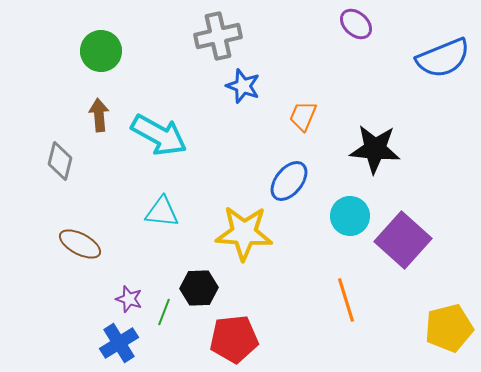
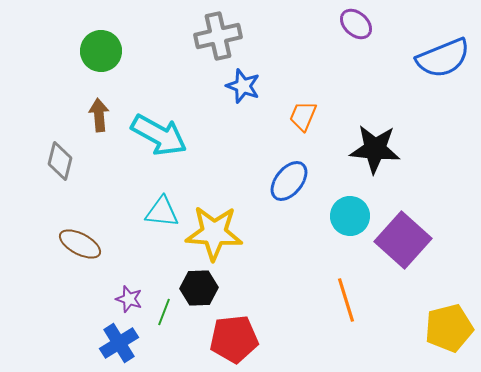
yellow star: moved 30 px left
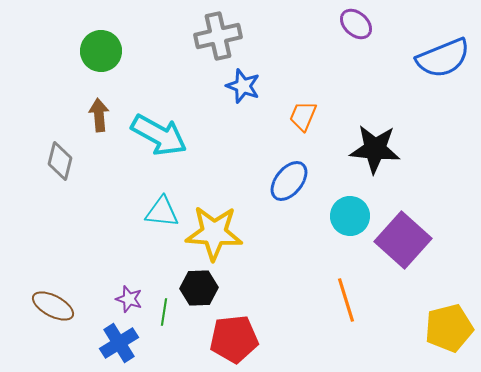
brown ellipse: moved 27 px left, 62 px down
green line: rotated 12 degrees counterclockwise
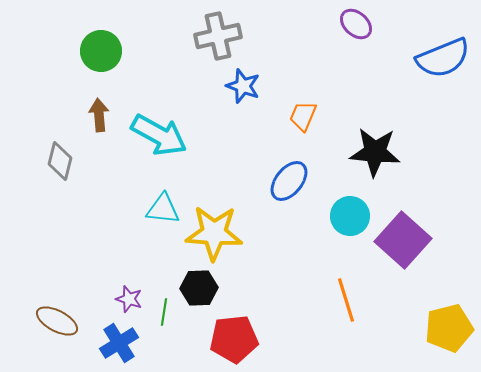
black star: moved 3 px down
cyan triangle: moved 1 px right, 3 px up
brown ellipse: moved 4 px right, 15 px down
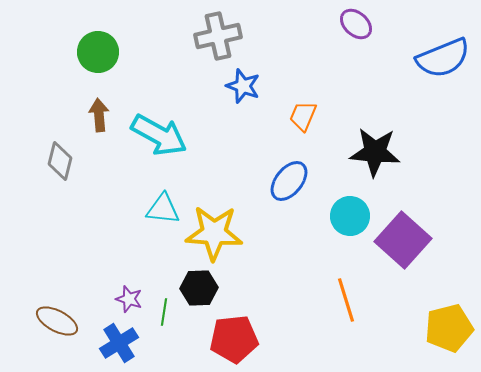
green circle: moved 3 px left, 1 px down
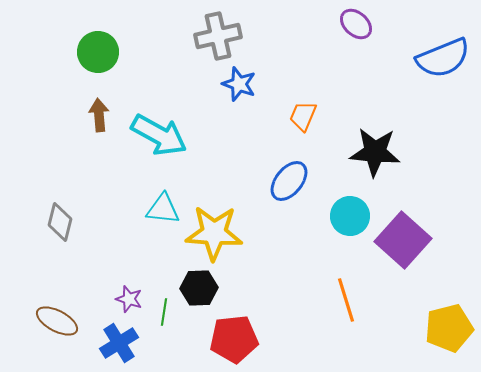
blue star: moved 4 px left, 2 px up
gray diamond: moved 61 px down
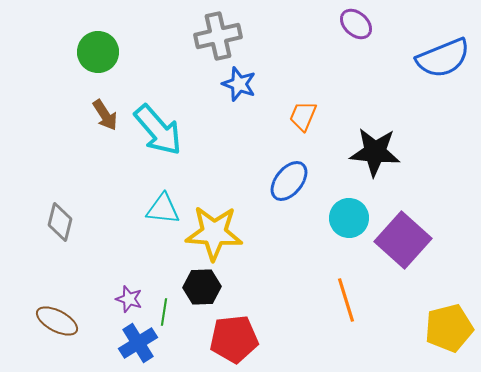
brown arrow: moved 6 px right; rotated 152 degrees clockwise
cyan arrow: moved 1 px left, 5 px up; rotated 20 degrees clockwise
cyan circle: moved 1 px left, 2 px down
black hexagon: moved 3 px right, 1 px up
blue cross: moved 19 px right
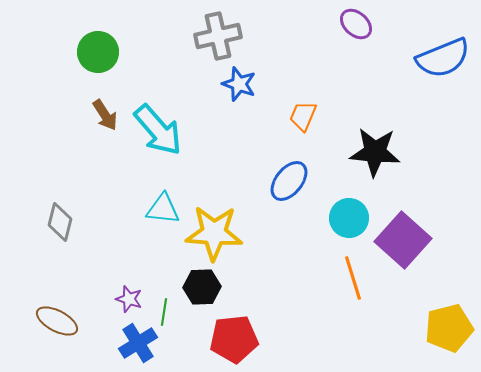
orange line: moved 7 px right, 22 px up
